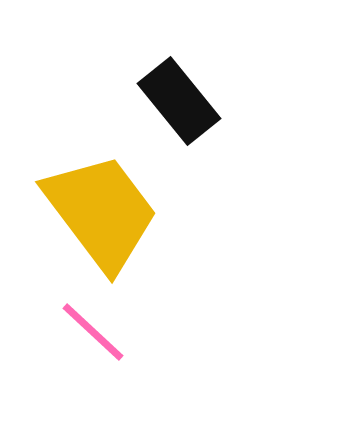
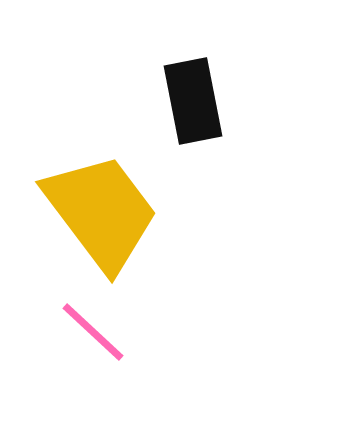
black rectangle: moved 14 px right; rotated 28 degrees clockwise
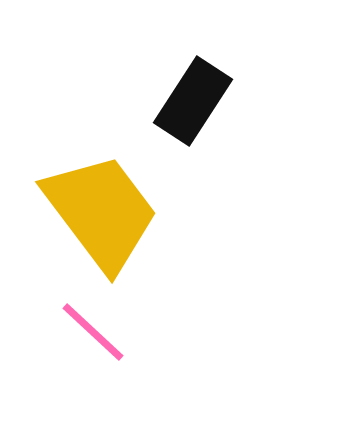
black rectangle: rotated 44 degrees clockwise
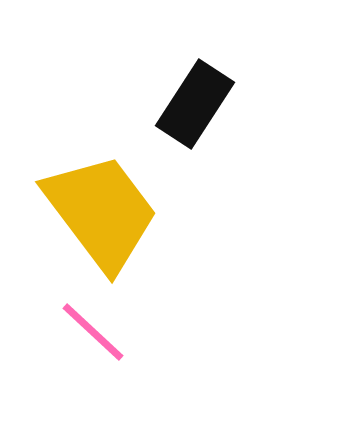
black rectangle: moved 2 px right, 3 px down
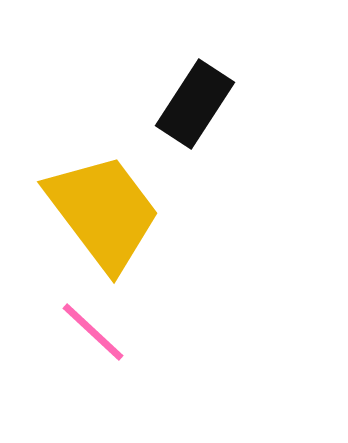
yellow trapezoid: moved 2 px right
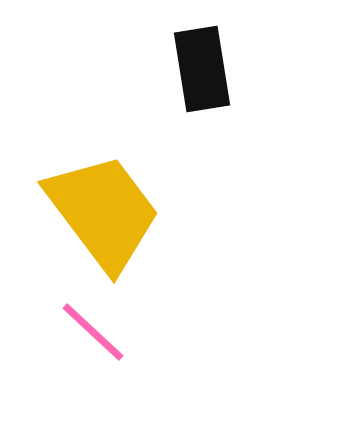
black rectangle: moved 7 px right, 35 px up; rotated 42 degrees counterclockwise
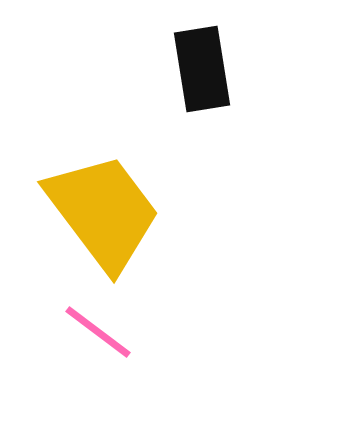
pink line: moved 5 px right; rotated 6 degrees counterclockwise
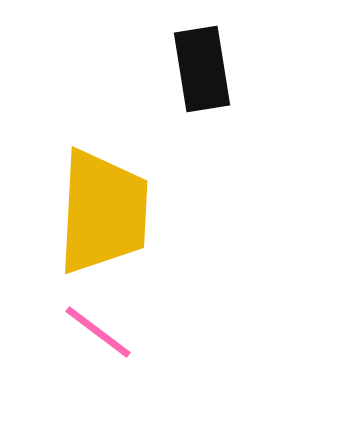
yellow trapezoid: rotated 40 degrees clockwise
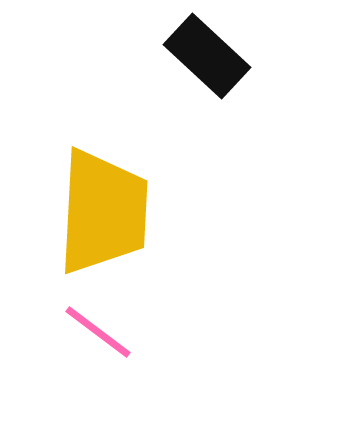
black rectangle: moved 5 px right, 13 px up; rotated 38 degrees counterclockwise
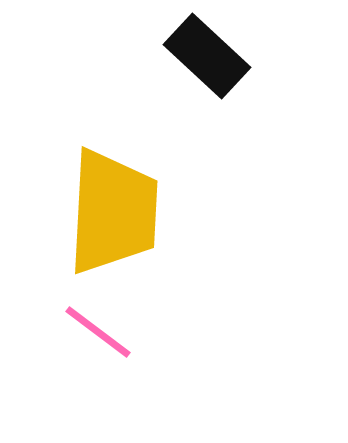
yellow trapezoid: moved 10 px right
